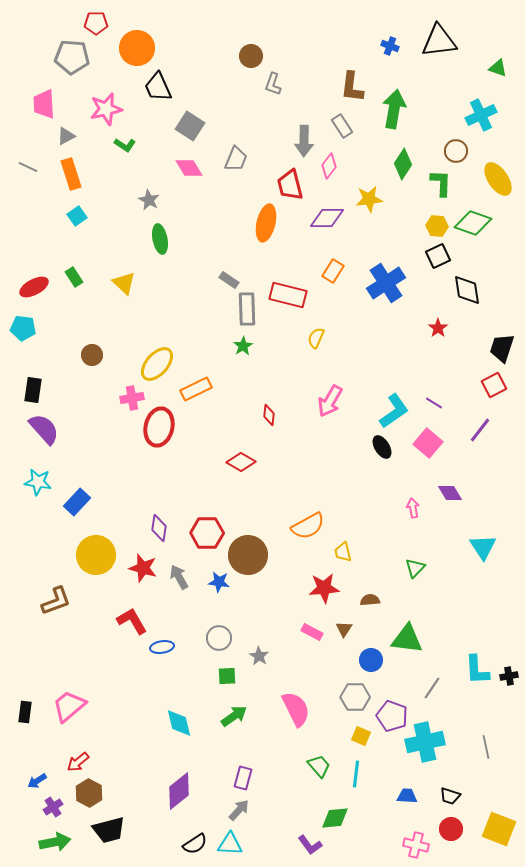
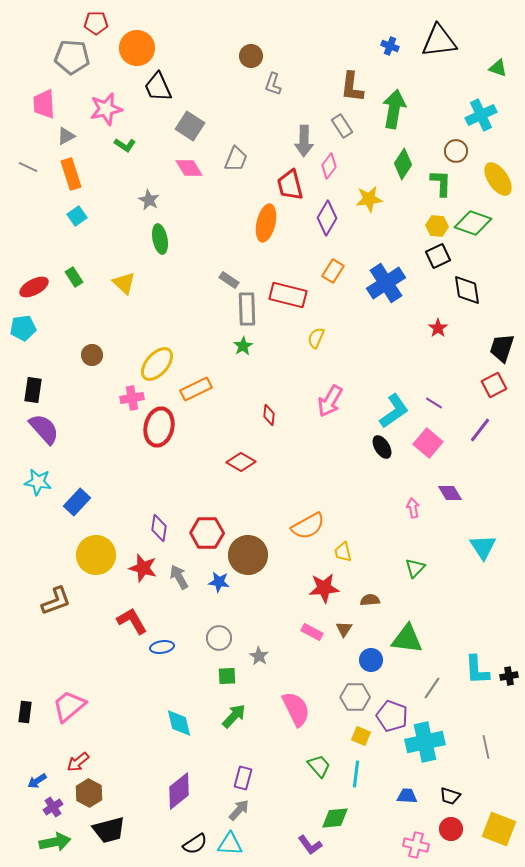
purple diamond at (327, 218): rotated 60 degrees counterclockwise
cyan pentagon at (23, 328): rotated 15 degrees counterclockwise
green arrow at (234, 716): rotated 12 degrees counterclockwise
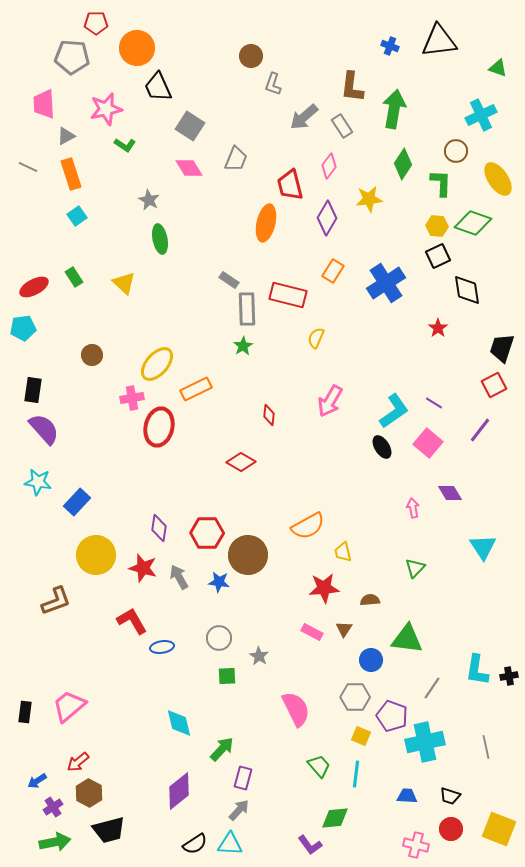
gray arrow at (304, 141): moved 24 px up; rotated 48 degrees clockwise
cyan L-shape at (477, 670): rotated 12 degrees clockwise
green arrow at (234, 716): moved 12 px left, 33 px down
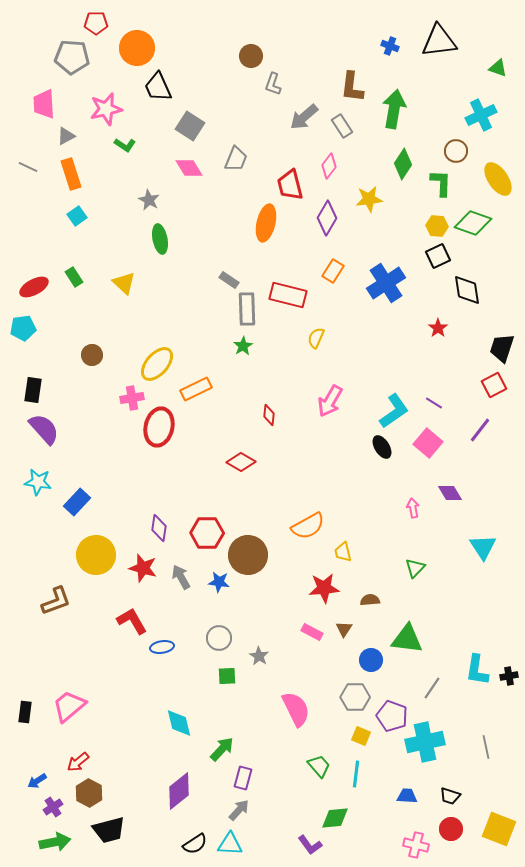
gray arrow at (179, 577): moved 2 px right
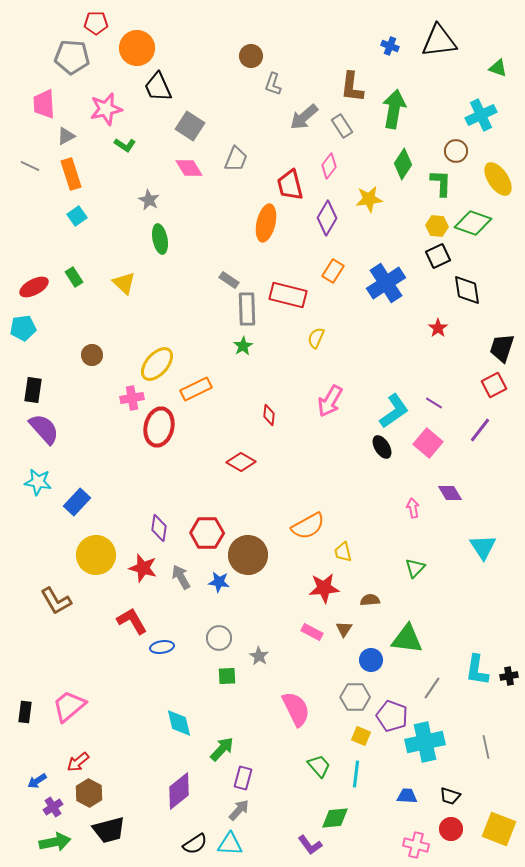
gray line at (28, 167): moved 2 px right, 1 px up
brown L-shape at (56, 601): rotated 80 degrees clockwise
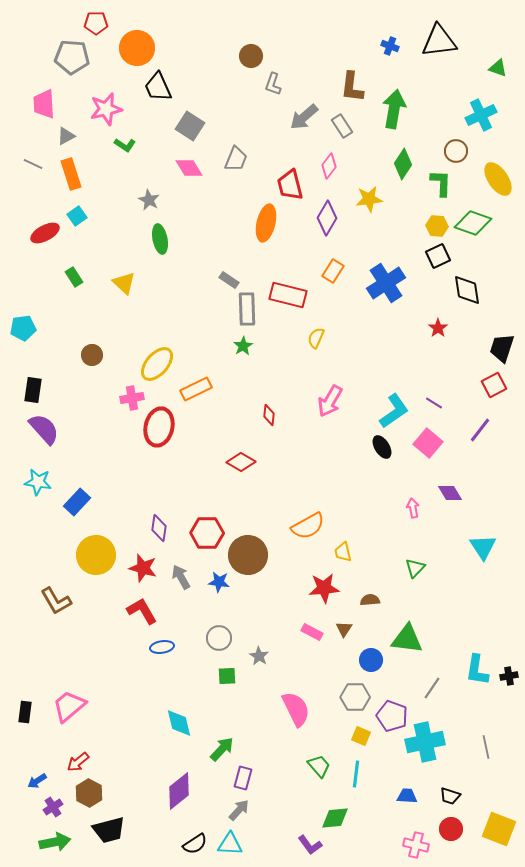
gray line at (30, 166): moved 3 px right, 2 px up
red ellipse at (34, 287): moved 11 px right, 54 px up
red L-shape at (132, 621): moved 10 px right, 10 px up
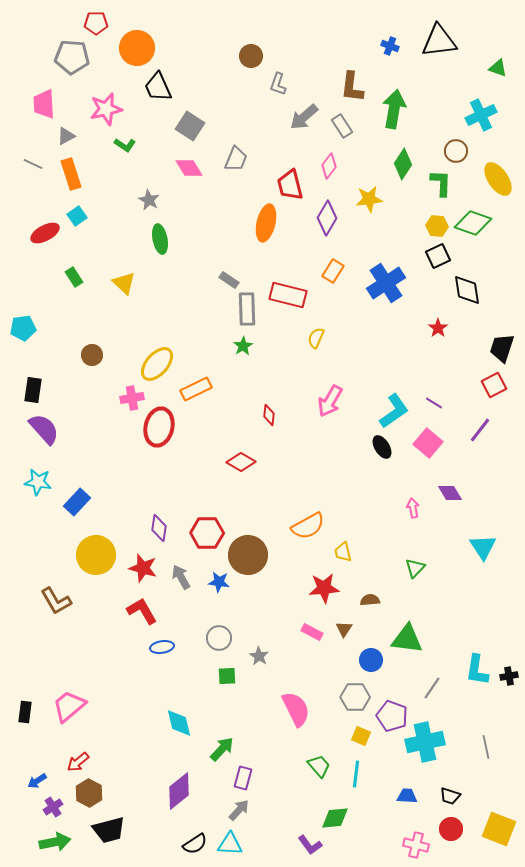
gray L-shape at (273, 84): moved 5 px right
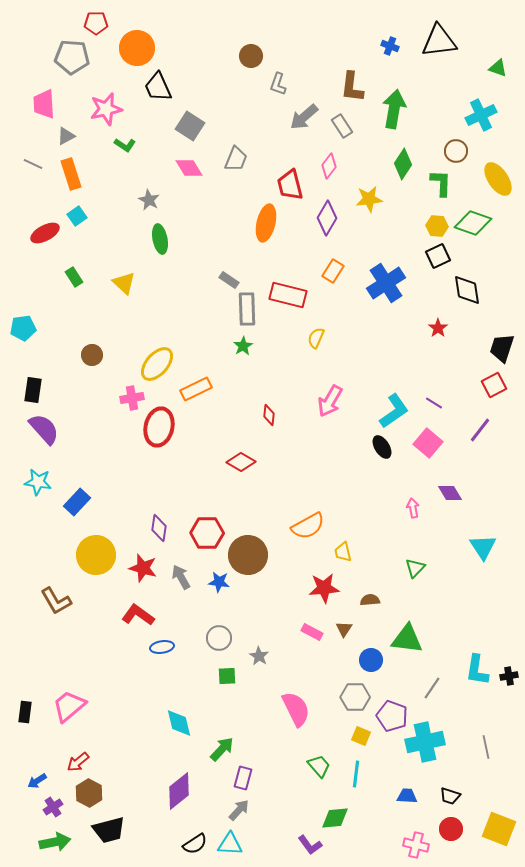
red L-shape at (142, 611): moved 4 px left, 4 px down; rotated 24 degrees counterclockwise
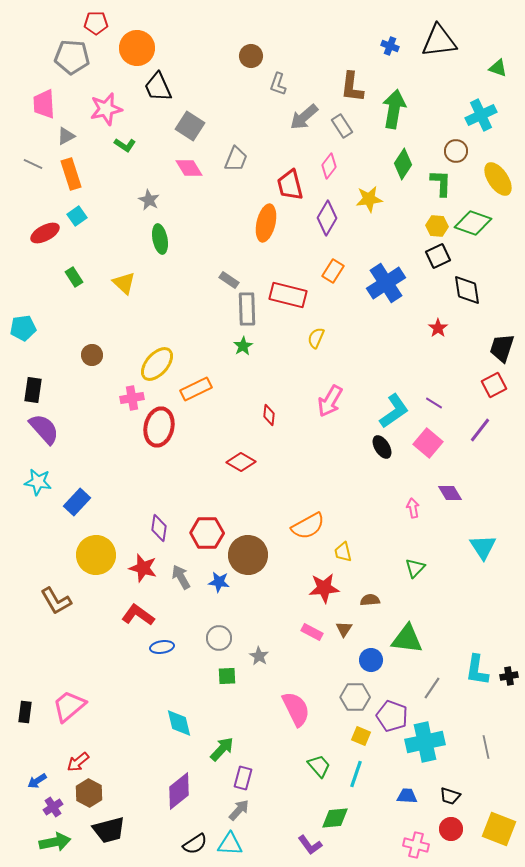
cyan line at (356, 774): rotated 12 degrees clockwise
